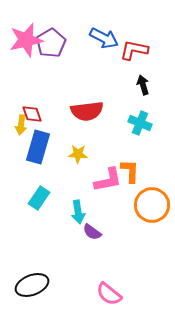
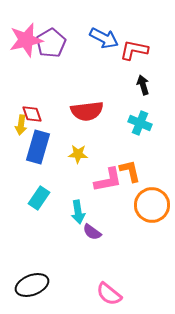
orange L-shape: rotated 15 degrees counterclockwise
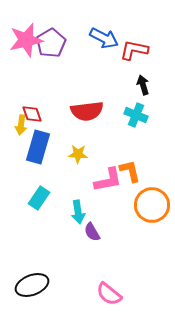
cyan cross: moved 4 px left, 8 px up
purple semicircle: rotated 24 degrees clockwise
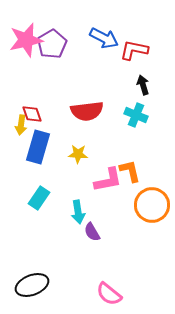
purple pentagon: moved 1 px right, 1 px down
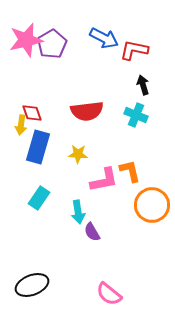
red diamond: moved 1 px up
pink L-shape: moved 4 px left
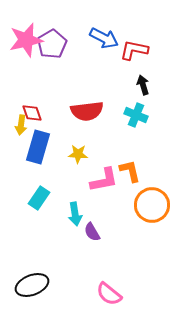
cyan arrow: moved 3 px left, 2 px down
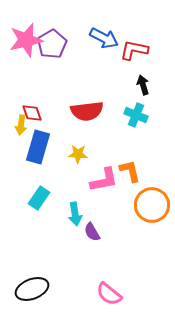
black ellipse: moved 4 px down
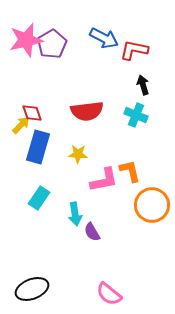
yellow arrow: rotated 144 degrees counterclockwise
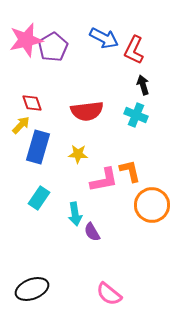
purple pentagon: moved 1 px right, 3 px down
red L-shape: rotated 76 degrees counterclockwise
red diamond: moved 10 px up
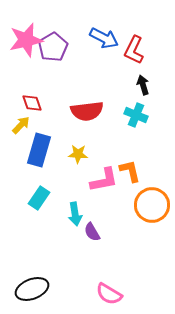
blue rectangle: moved 1 px right, 3 px down
pink semicircle: rotated 8 degrees counterclockwise
